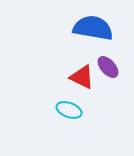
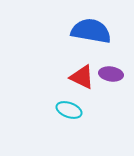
blue semicircle: moved 2 px left, 3 px down
purple ellipse: moved 3 px right, 7 px down; rotated 40 degrees counterclockwise
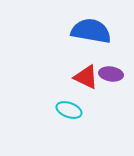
red triangle: moved 4 px right
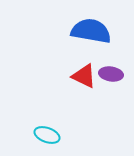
red triangle: moved 2 px left, 1 px up
cyan ellipse: moved 22 px left, 25 px down
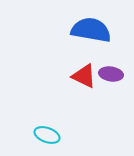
blue semicircle: moved 1 px up
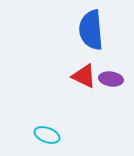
blue semicircle: rotated 105 degrees counterclockwise
purple ellipse: moved 5 px down
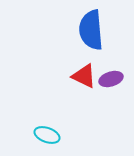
purple ellipse: rotated 25 degrees counterclockwise
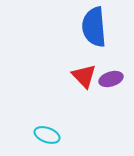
blue semicircle: moved 3 px right, 3 px up
red triangle: rotated 20 degrees clockwise
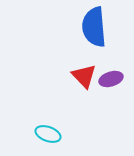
cyan ellipse: moved 1 px right, 1 px up
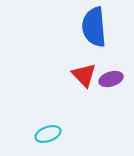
red triangle: moved 1 px up
cyan ellipse: rotated 40 degrees counterclockwise
